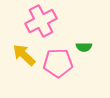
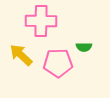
pink cross: rotated 28 degrees clockwise
yellow arrow: moved 3 px left
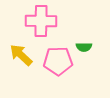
pink pentagon: moved 2 px up
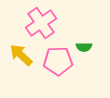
pink cross: moved 2 px down; rotated 36 degrees counterclockwise
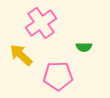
pink pentagon: moved 15 px down
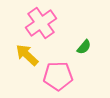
green semicircle: rotated 49 degrees counterclockwise
yellow arrow: moved 6 px right
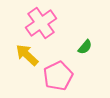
green semicircle: moved 1 px right
pink pentagon: rotated 24 degrees counterclockwise
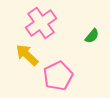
green semicircle: moved 7 px right, 11 px up
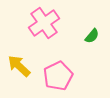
pink cross: moved 3 px right
yellow arrow: moved 8 px left, 11 px down
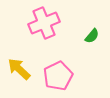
pink cross: rotated 12 degrees clockwise
yellow arrow: moved 3 px down
